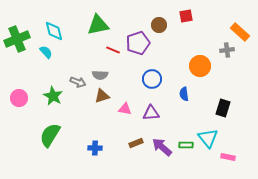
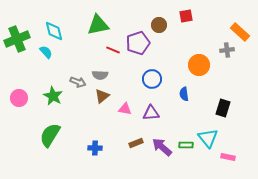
orange circle: moved 1 px left, 1 px up
brown triangle: rotated 21 degrees counterclockwise
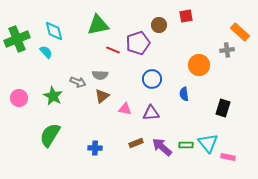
cyan triangle: moved 5 px down
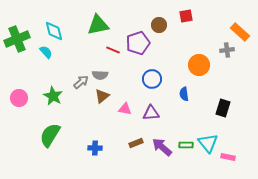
gray arrow: moved 3 px right; rotated 63 degrees counterclockwise
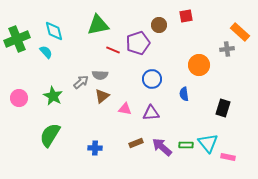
gray cross: moved 1 px up
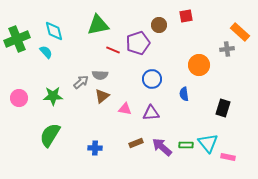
green star: rotated 30 degrees counterclockwise
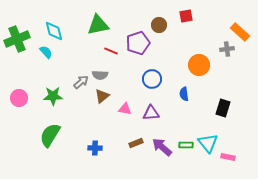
red line: moved 2 px left, 1 px down
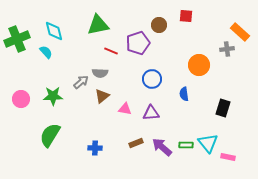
red square: rotated 16 degrees clockwise
gray semicircle: moved 2 px up
pink circle: moved 2 px right, 1 px down
